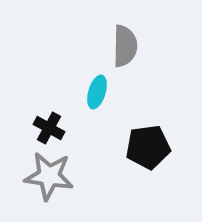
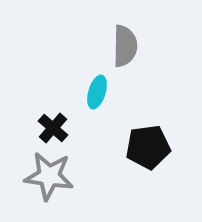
black cross: moved 4 px right; rotated 12 degrees clockwise
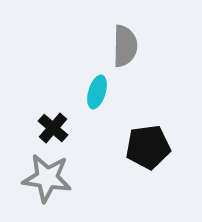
gray star: moved 2 px left, 2 px down
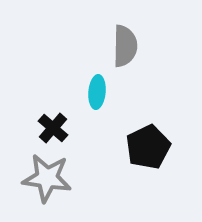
cyan ellipse: rotated 12 degrees counterclockwise
black pentagon: rotated 18 degrees counterclockwise
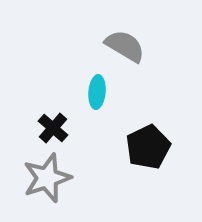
gray semicircle: rotated 60 degrees counterclockwise
gray star: rotated 27 degrees counterclockwise
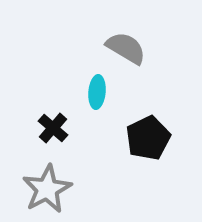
gray semicircle: moved 1 px right, 2 px down
black pentagon: moved 9 px up
gray star: moved 11 px down; rotated 9 degrees counterclockwise
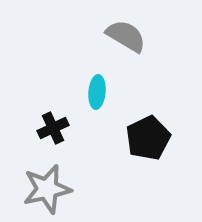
gray semicircle: moved 12 px up
black cross: rotated 24 degrees clockwise
gray star: rotated 15 degrees clockwise
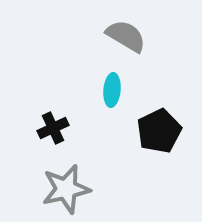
cyan ellipse: moved 15 px right, 2 px up
black pentagon: moved 11 px right, 7 px up
gray star: moved 19 px right
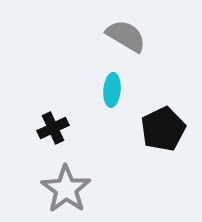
black pentagon: moved 4 px right, 2 px up
gray star: rotated 24 degrees counterclockwise
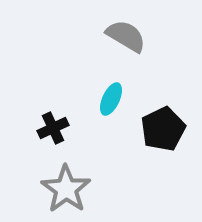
cyan ellipse: moved 1 px left, 9 px down; rotated 20 degrees clockwise
